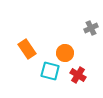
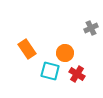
red cross: moved 1 px left, 1 px up
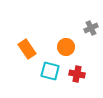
orange circle: moved 1 px right, 6 px up
red cross: rotated 21 degrees counterclockwise
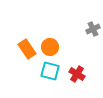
gray cross: moved 2 px right, 1 px down
orange circle: moved 16 px left
red cross: rotated 21 degrees clockwise
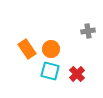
gray cross: moved 5 px left, 2 px down; rotated 16 degrees clockwise
orange circle: moved 1 px right, 2 px down
red cross: rotated 14 degrees clockwise
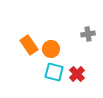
gray cross: moved 3 px down
orange rectangle: moved 2 px right, 4 px up
cyan square: moved 4 px right, 1 px down
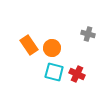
gray cross: rotated 24 degrees clockwise
orange circle: moved 1 px right, 1 px up
red cross: rotated 21 degrees counterclockwise
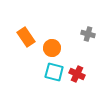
orange rectangle: moved 3 px left, 8 px up
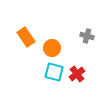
gray cross: moved 1 px left, 2 px down
red cross: rotated 28 degrees clockwise
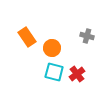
orange rectangle: moved 1 px right
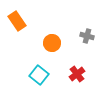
orange rectangle: moved 10 px left, 16 px up
orange circle: moved 5 px up
cyan square: moved 15 px left, 3 px down; rotated 24 degrees clockwise
